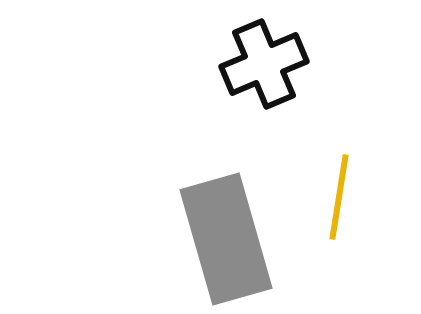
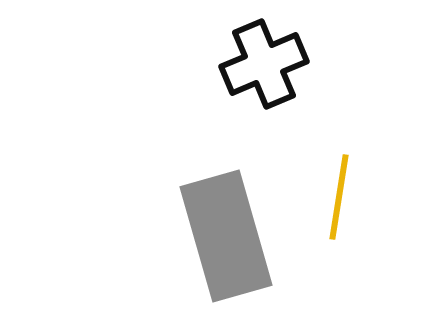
gray rectangle: moved 3 px up
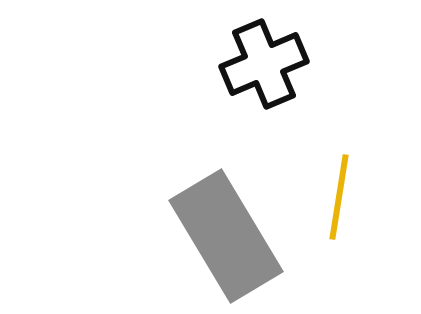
gray rectangle: rotated 15 degrees counterclockwise
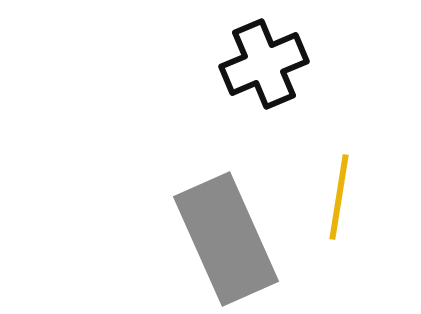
gray rectangle: moved 3 px down; rotated 7 degrees clockwise
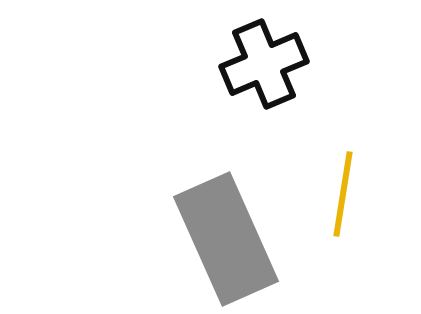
yellow line: moved 4 px right, 3 px up
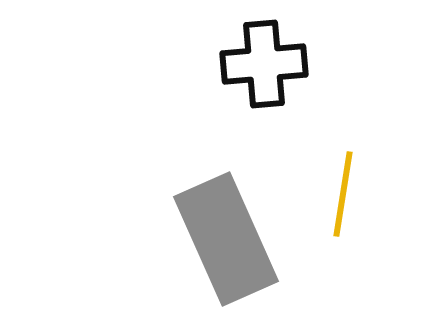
black cross: rotated 18 degrees clockwise
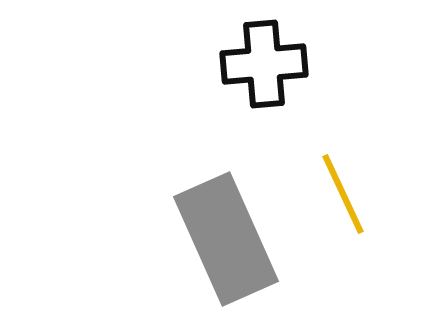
yellow line: rotated 34 degrees counterclockwise
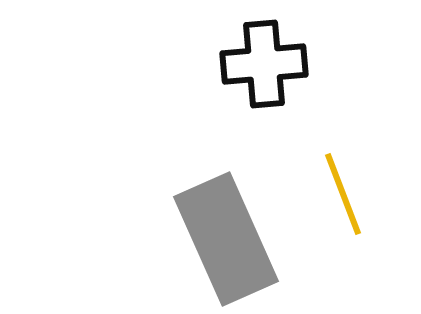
yellow line: rotated 4 degrees clockwise
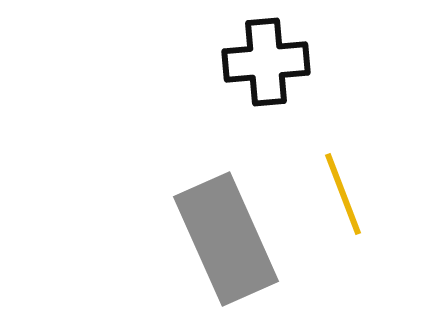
black cross: moved 2 px right, 2 px up
